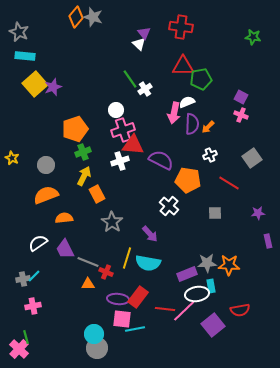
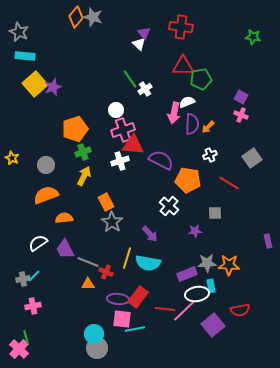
orange rectangle at (97, 194): moved 9 px right, 8 px down
purple star at (258, 213): moved 63 px left, 18 px down
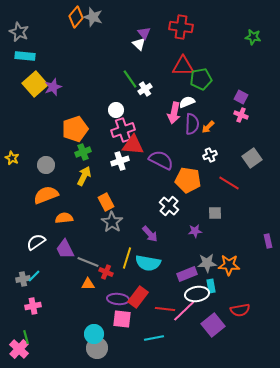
white semicircle at (38, 243): moved 2 px left, 1 px up
cyan line at (135, 329): moved 19 px right, 9 px down
